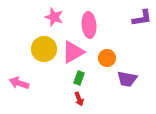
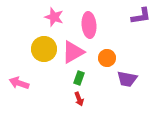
purple L-shape: moved 1 px left, 2 px up
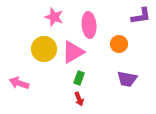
orange circle: moved 12 px right, 14 px up
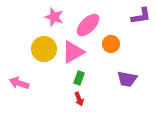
pink ellipse: moved 1 px left; rotated 50 degrees clockwise
orange circle: moved 8 px left
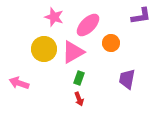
orange circle: moved 1 px up
purple trapezoid: rotated 90 degrees clockwise
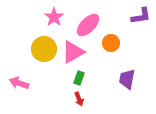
pink star: rotated 18 degrees clockwise
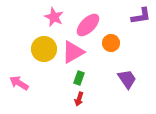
pink star: rotated 12 degrees counterclockwise
purple trapezoid: rotated 135 degrees clockwise
pink arrow: rotated 12 degrees clockwise
red arrow: rotated 40 degrees clockwise
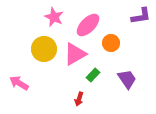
pink triangle: moved 2 px right, 2 px down
green rectangle: moved 14 px right, 3 px up; rotated 24 degrees clockwise
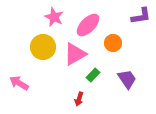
orange circle: moved 2 px right
yellow circle: moved 1 px left, 2 px up
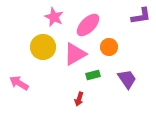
orange circle: moved 4 px left, 4 px down
green rectangle: rotated 32 degrees clockwise
